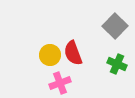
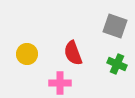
gray square: rotated 25 degrees counterclockwise
yellow circle: moved 23 px left, 1 px up
pink cross: rotated 20 degrees clockwise
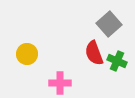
gray square: moved 6 px left, 2 px up; rotated 30 degrees clockwise
red semicircle: moved 21 px right
green cross: moved 3 px up
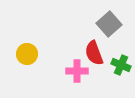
green cross: moved 4 px right, 4 px down
pink cross: moved 17 px right, 12 px up
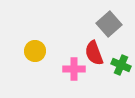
yellow circle: moved 8 px right, 3 px up
pink cross: moved 3 px left, 2 px up
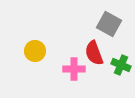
gray square: rotated 20 degrees counterclockwise
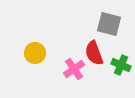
gray square: rotated 15 degrees counterclockwise
yellow circle: moved 2 px down
pink cross: rotated 35 degrees counterclockwise
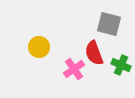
yellow circle: moved 4 px right, 6 px up
